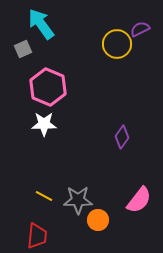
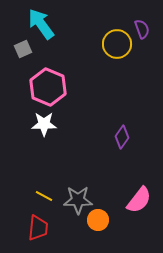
purple semicircle: moved 2 px right; rotated 96 degrees clockwise
red trapezoid: moved 1 px right, 8 px up
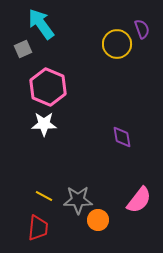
purple diamond: rotated 45 degrees counterclockwise
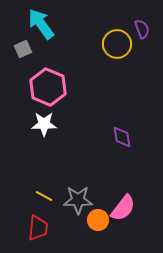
pink semicircle: moved 16 px left, 8 px down
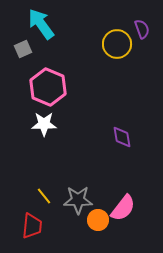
yellow line: rotated 24 degrees clockwise
red trapezoid: moved 6 px left, 2 px up
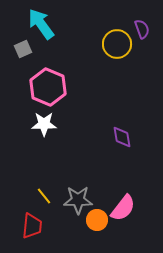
orange circle: moved 1 px left
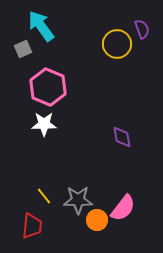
cyan arrow: moved 2 px down
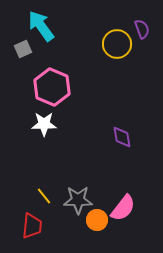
pink hexagon: moved 4 px right
